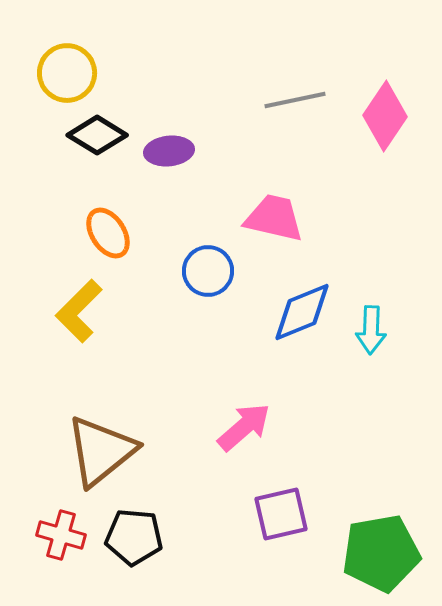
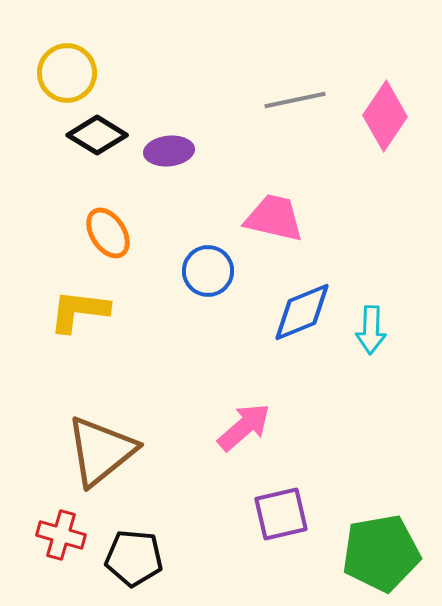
yellow L-shape: rotated 52 degrees clockwise
black pentagon: moved 21 px down
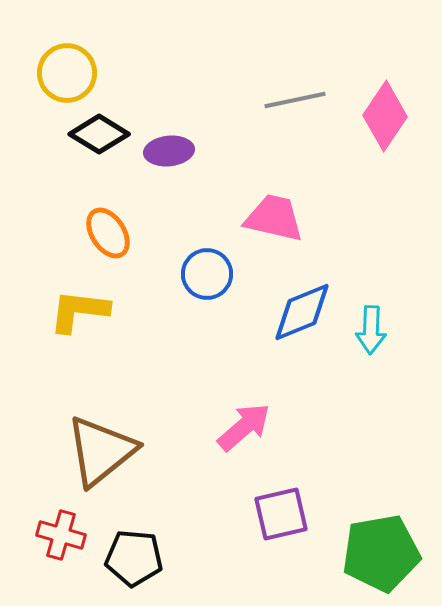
black diamond: moved 2 px right, 1 px up
blue circle: moved 1 px left, 3 px down
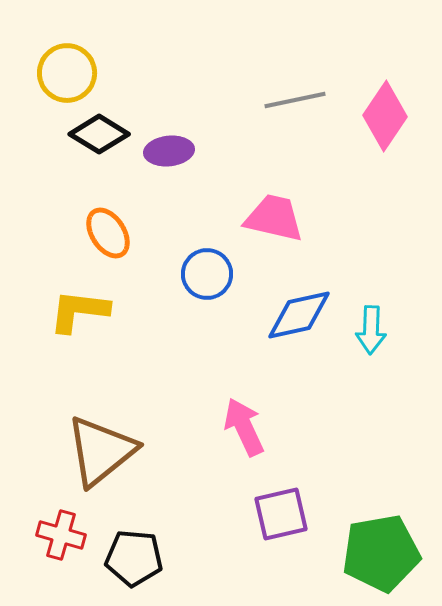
blue diamond: moved 3 px left, 3 px down; rotated 10 degrees clockwise
pink arrow: rotated 74 degrees counterclockwise
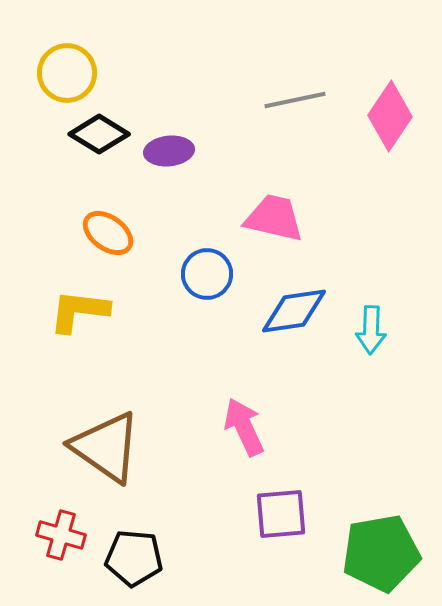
pink diamond: moved 5 px right
orange ellipse: rotated 21 degrees counterclockwise
blue diamond: moved 5 px left, 4 px up; rotated 4 degrees clockwise
brown triangle: moved 5 px right, 4 px up; rotated 46 degrees counterclockwise
purple square: rotated 8 degrees clockwise
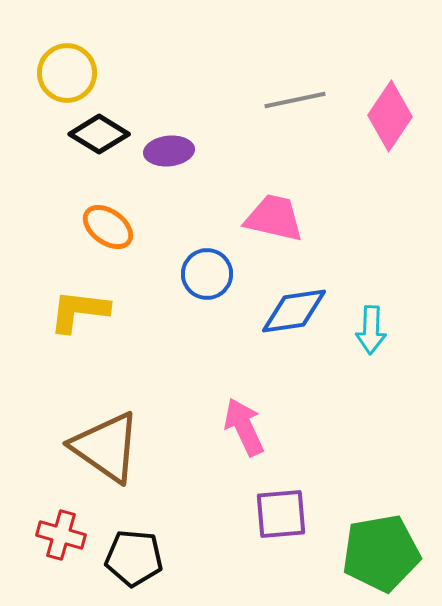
orange ellipse: moved 6 px up
